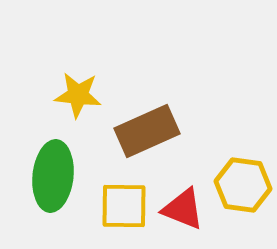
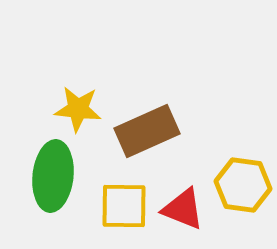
yellow star: moved 14 px down
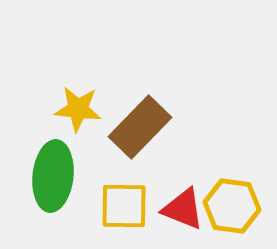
brown rectangle: moved 7 px left, 4 px up; rotated 22 degrees counterclockwise
yellow hexagon: moved 11 px left, 21 px down
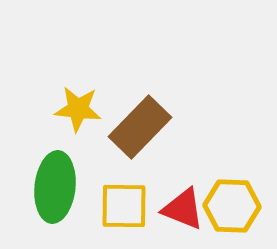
green ellipse: moved 2 px right, 11 px down
yellow hexagon: rotated 6 degrees counterclockwise
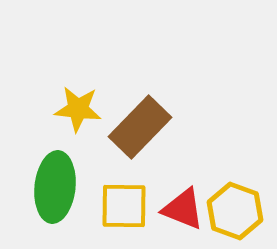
yellow hexagon: moved 3 px right, 5 px down; rotated 18 degrees clockwise
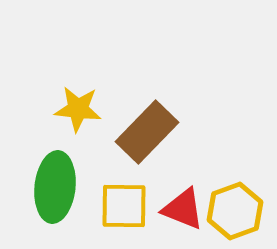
brown rectangle: moved 7 px right, 5 px down
yellow hexagon: rotated 20 degrees clockwise
